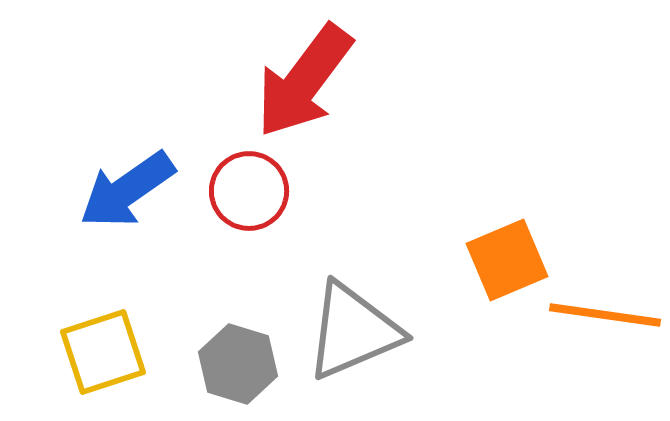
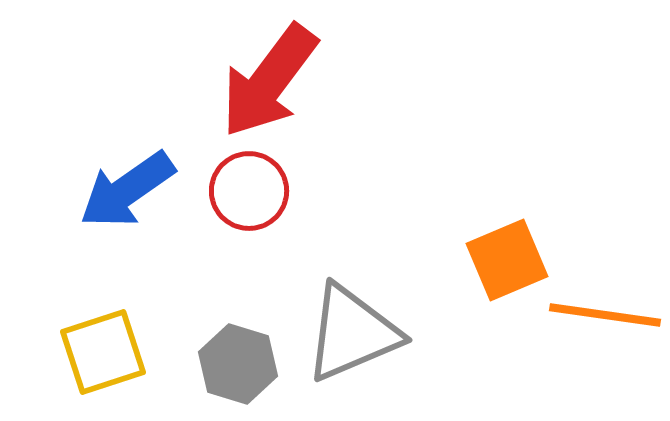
red arrow: moved 35 px left
gray triangle: moved 1 px left, 2 px down
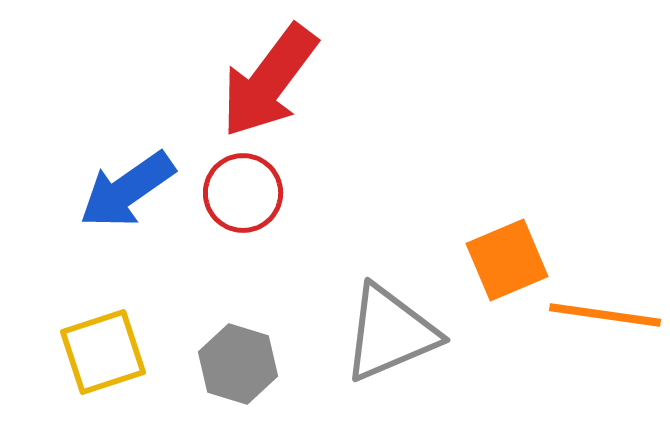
red circle: moved 6 px left, 2 px down
gray triangle: moved 38 px right
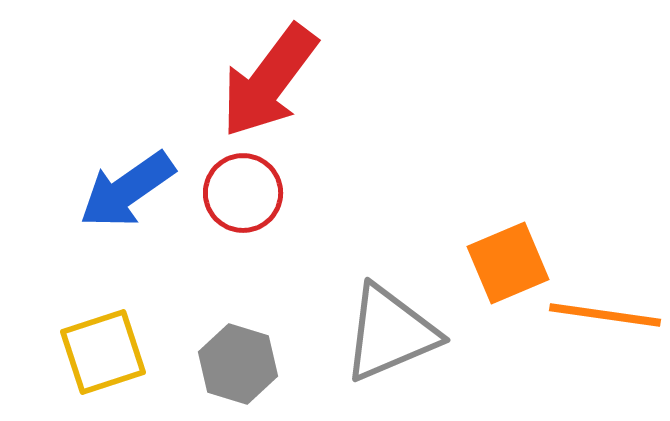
orange square: moved 1 px right, 3 px down
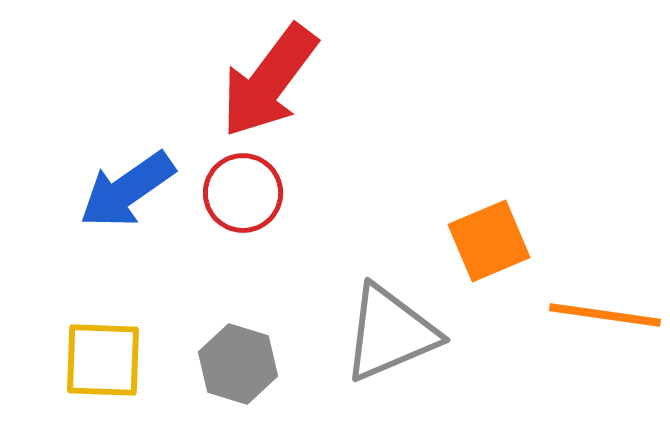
orange square: moved 19 px left, 22 px up
yellow square: moved 8 px down; rotated 20 degrees clockwise
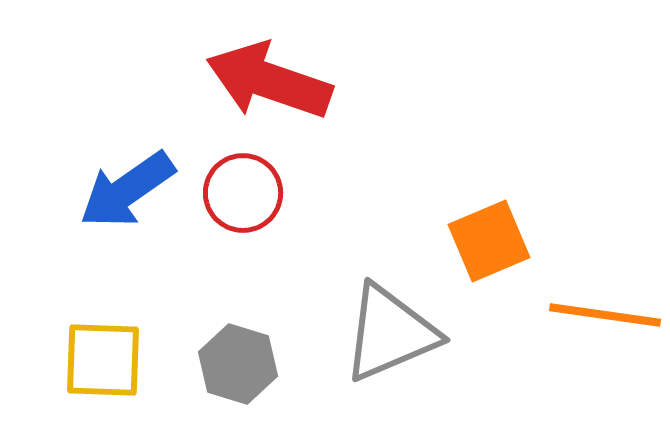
red arrow: rotated 72 degrees clockwise
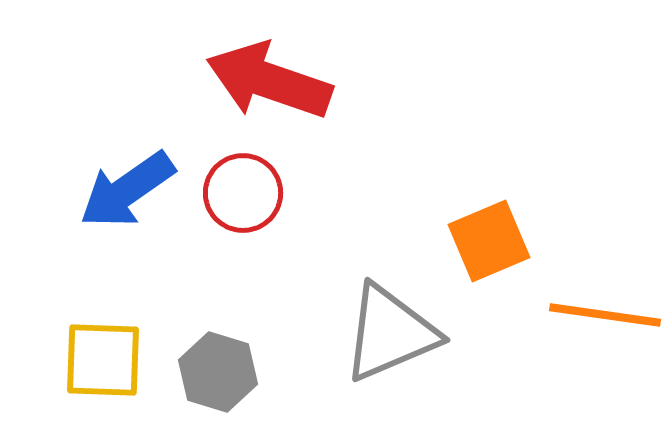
gray hexagon: moved 20 px left, 8 px down
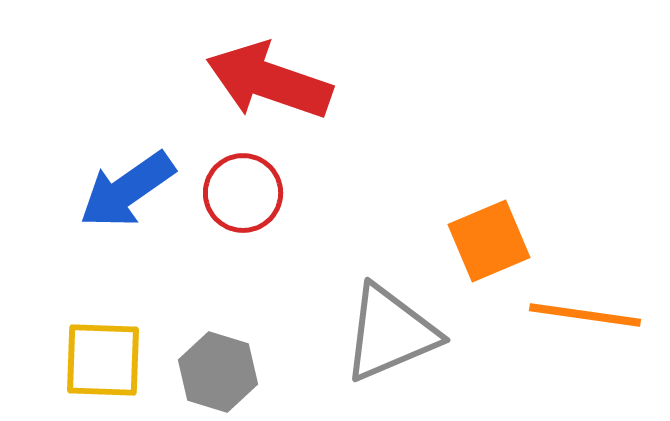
orange line: moved 20 px left
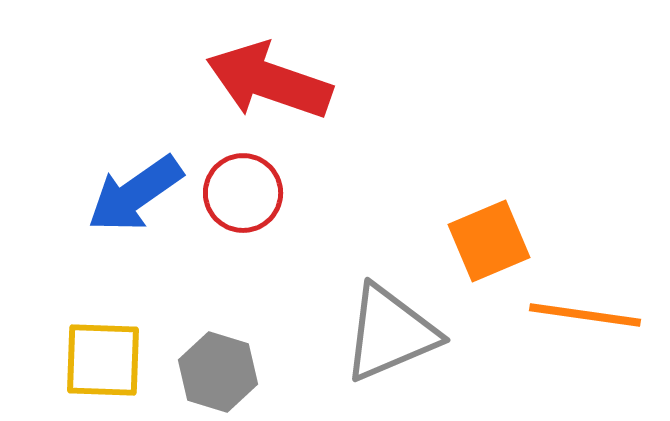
blue arrow: moved 8 px right, 4 px down
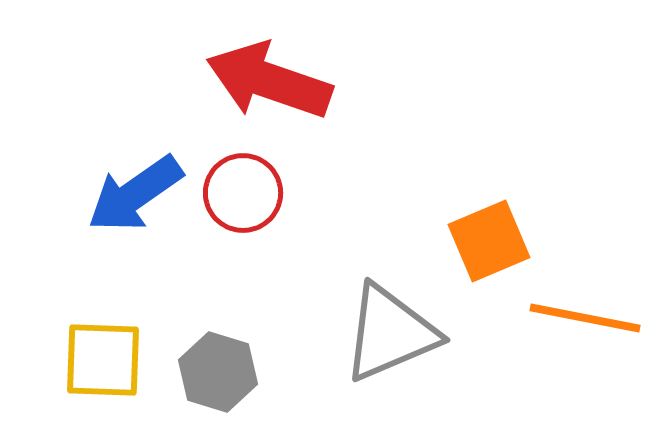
orange line: moved 3 px down; rotated 3 degrees clockwise
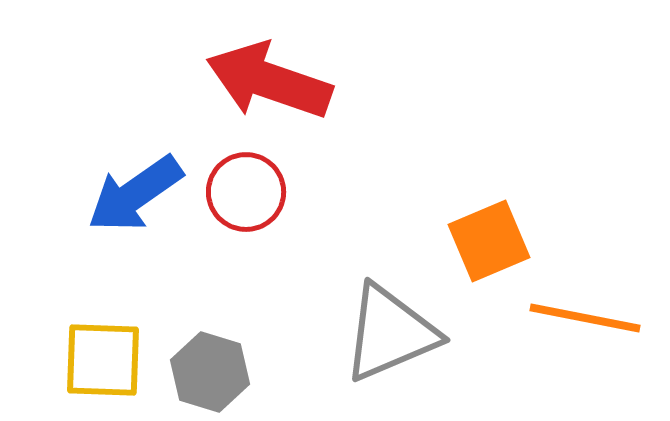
red circle: moved 3 px right, 1 px up
gray hexagon: moved 8 px left
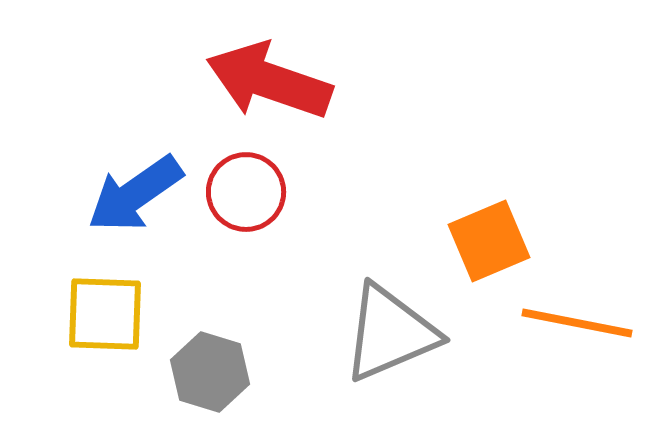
orange line: moved 8 px left, 5 px down
yellow square: moved 2 px right, 46 px up
